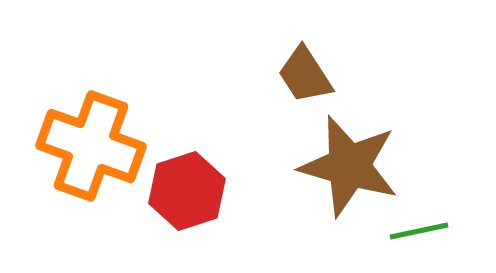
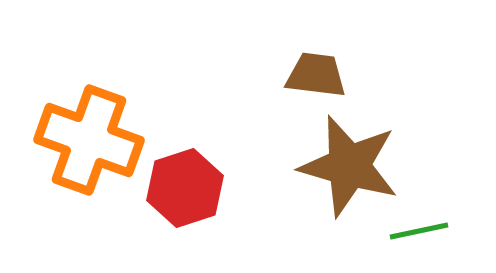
brown trapezoid: moved 11 px right; rotated 130 degrees clockwise
orange cross: moved 2 px left, 6 px up
red hexagon: moved 2 px left, 3 px up
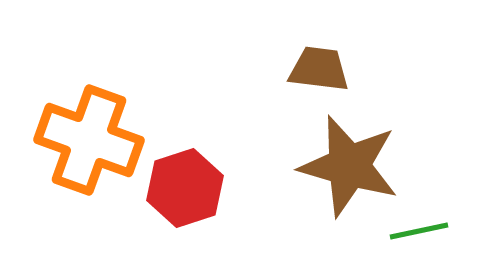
brown trapezoid: moved 3 px right, 6 px up
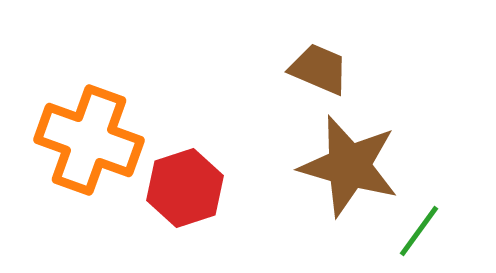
brown trapezoid: rotated 16 degrees clockwise
green line: rotated 42 degrees counterclockwise
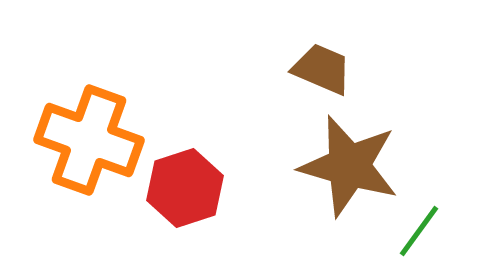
brown trapezoid: moved 3 px right
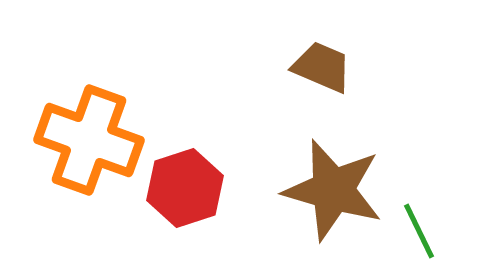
brown trapezoid: moved 2 px up
brown star: moved 16 px left, 24 px down
green line: rotated 62 degrees counterclockwise
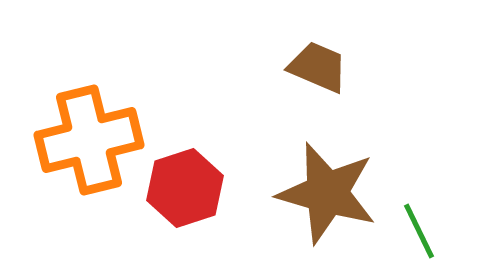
brown trapezoid: moved 4 px left
orange cross: rotated 34 degrees counterclockwise
brown star: moved 6 px left, 3 px down
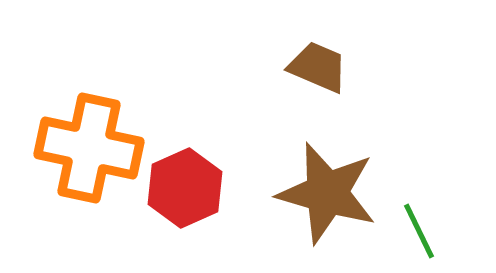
orange cross: moved 8 px down; rotated 26 degrees clockwise
red hexagon: rotated 6 degrees counterclockwise
